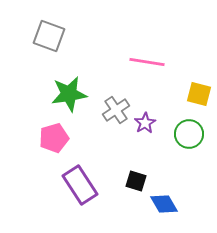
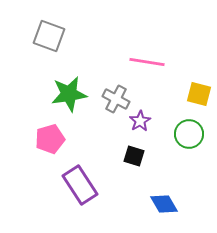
gray cross: moved 11 px up; rotated 28 degrees counterclockwise
purple star: moved 5 px left, 2 px up
pink pentagon: moved 4 px left, 1 px down
black square: moved 2 px left, 25 px up
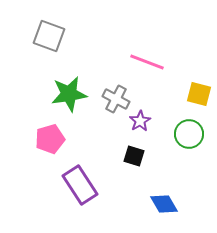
pink line: rotated 12 degrees clockwise
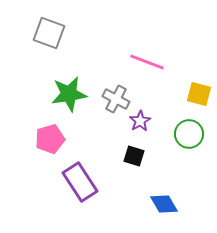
gray square: moved 3 px up
purple rectangle: moved 3 px up
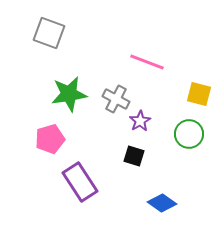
blue diamond: moved 2 px left, 1 px up; rotated 24 degrees counterclockwise
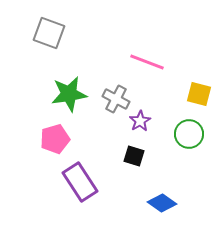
pink pentagon: moved 5 px right
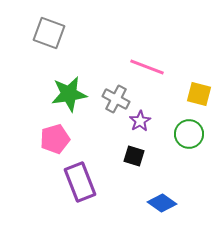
pink line: moved 5 px down
purple rectangle: rotated 12 degrees clockwise
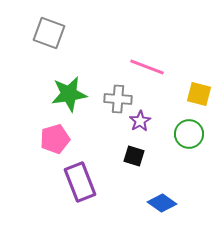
gray cross: moved 2 px right; rotated 24 degrees counterclockwise
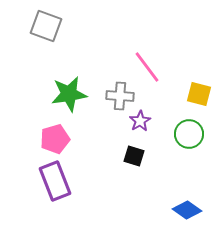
gray square: moved 3 px left, 7 px up
pink line: rotated 32 degrees clockwise
gray cross: moved 2 px right, 3 px up
purple rectangle: moved 25 px left, 1 px up
blue diamond: moved 25 px right, 7 px down
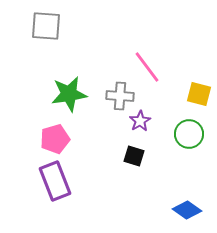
gray square: rotated 16 degrees counterclockwise
